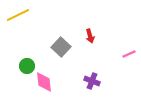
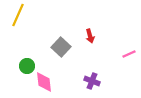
yellow line: rotated 40 degrees counterclockwise
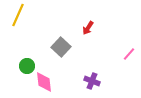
red arrow: moved 2 px left, 8 px up; rotated 48 degrees clockwise
pink line: rotated 24 degrees counterclockwise
